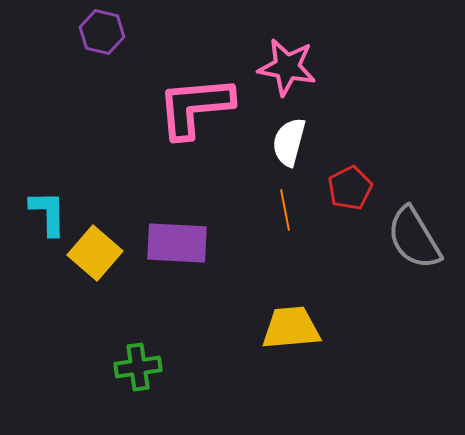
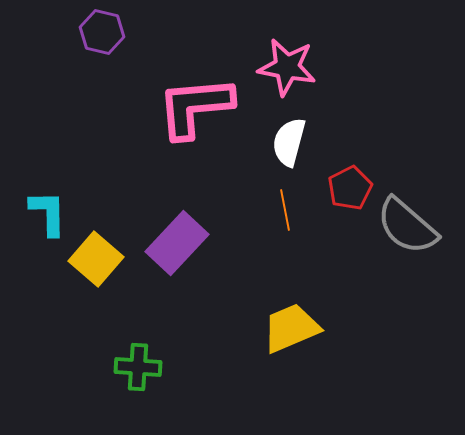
gray semicircle: moved 7 px left, 12 px up; rotated 18 degrees counterclockwise
purple rectangle: rotated 50 degrees counterclockwise
yellow square: moved 1 px right, 6 px down
yellow trapezoid: rotated 18 degrees counterclockwise
green cross: rotated 12 degrees clockwise
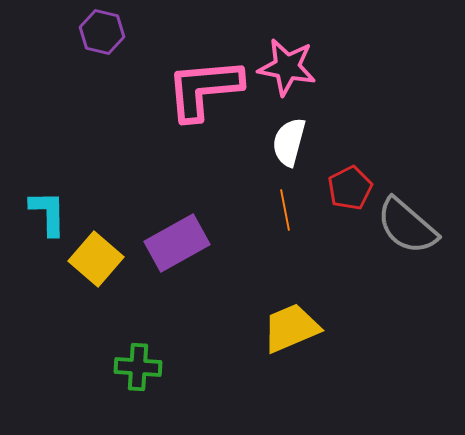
pink L-shape: moved 9 px right, 18 px up
purple rectangle: rotated 18 degrees clockwise
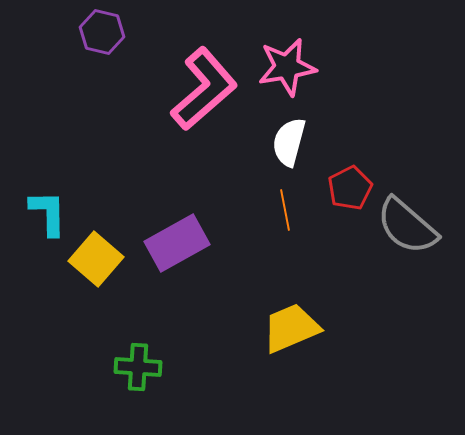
pink star: rotated 20 degrees counterclockwise
pink L-shape: rotated 144 degrees clockwise
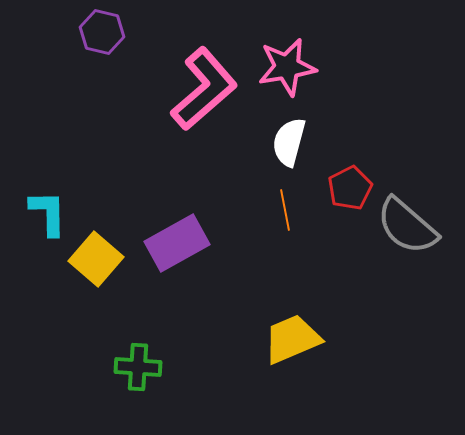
yellow trapezoid: moved 1 px right, 11 px down
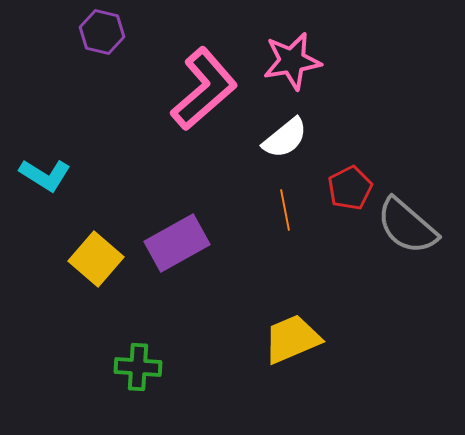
pink star: moved 5 px right, 6 px up
white semicircle: moved 4 px left, 4 px up; rotated 144 degrees counterclockwise
cyan L-shape: moved 3 px left, 38 px up; rotated 123 degrees clockwise
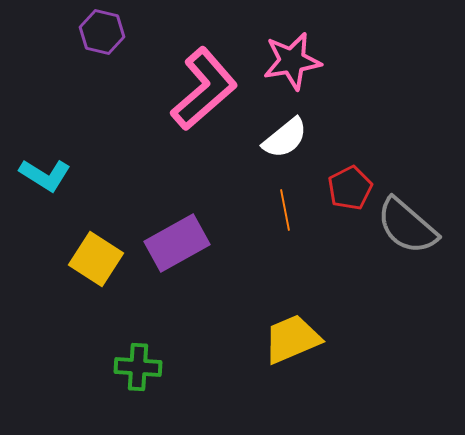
yellow square: rotated 8 degrees counterclockwise
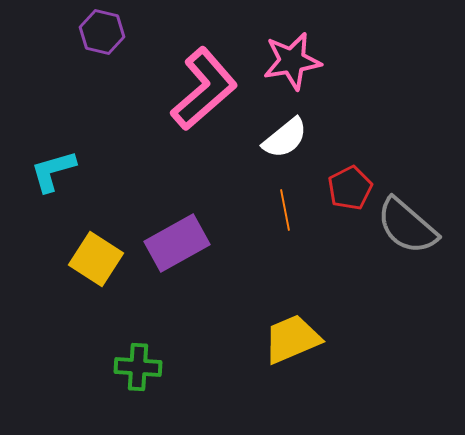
cyan L-shape: moved 8 px right, 4 px up; rotated 132 degrees clockwise
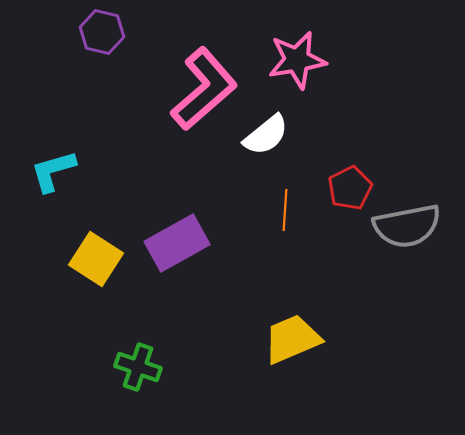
pink star: moved 5 px right, 1 px up
white semicircle: moved 19 px left, 3 px up
orange line: rotated 15 degrees clockwise
gray semicircle: rotated 52 degrees counterclockwise
green cross: rotated 15 degrees clockwise
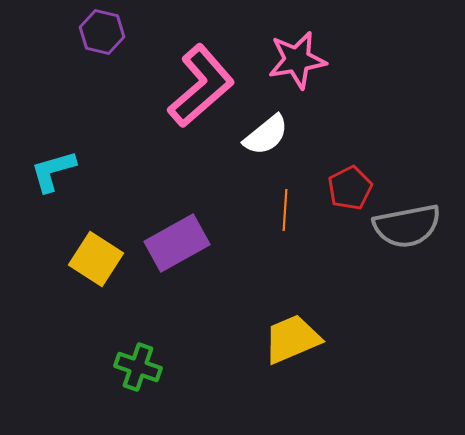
pink L-shape: moved 3 px left, 3 px up
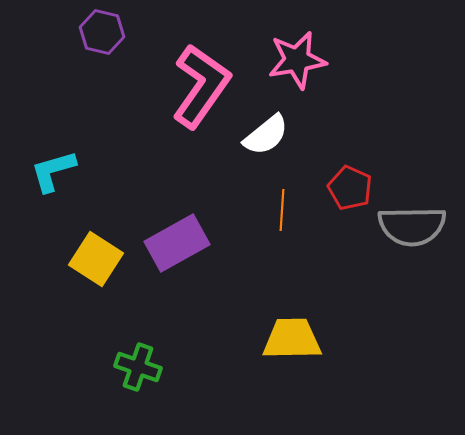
pink L-shape: rotated 14 degrees counterclockwise
red pentagon: rotated 21 degrees counterclockwise
orange line: moved 3 px left
gray semicircle: moved 5 px right; rotated 10 degrees clockwise
yellow trapezoid: rotated 22 degrees clockwise
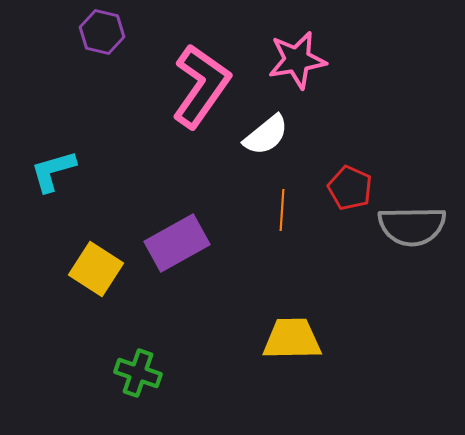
yellow square: moved 10 px down
green cross: moved 6 px down
